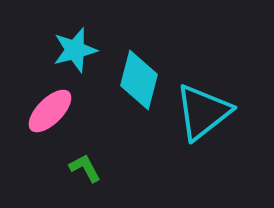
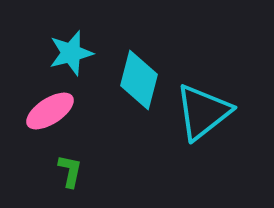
cyan star: moved 4 px left, 3 px down
pink ellipse: rotated 12 degrees clockwise
green L-shape: moved 15 px left, 3 px down; rotated 40 degrees clockwise
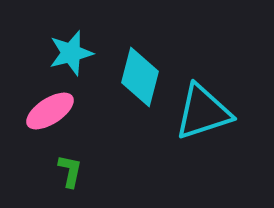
cyan diamond: moved 1 px right, 3 px up
cyan triangle: rotated 20 degrees clockwise
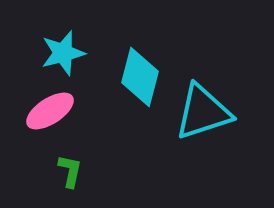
cyan star: moved 8 px left
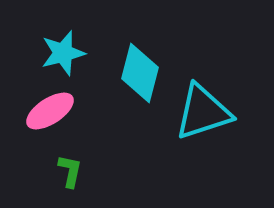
cyan diamond: moved 4 px up
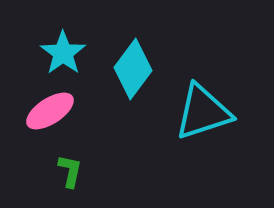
cyan star: rotated 21 degrees counterclockwise
cyan diamond: moved 7 px left, 4 px up; rotated 22 degrees clockwise
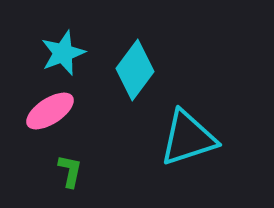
cyan star: rotated 15 degrees clockwise
cyan diamond: moved 2 px right, 1 px down
cyan triangle: moved 15 px left, 26 px down
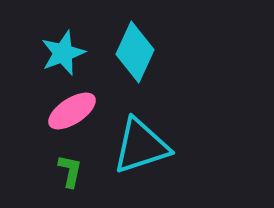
cyan diamond: moved 18 px up; rotated 12 degrees counterclockwise
pink ellipse: moved 22 px right
cyan triangle: moved 47 px left, 8 px down
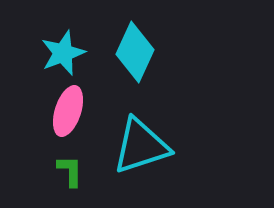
pink ellipse: moved 4 px left; rotated 39 degrees counterclockwise
green L-shape: rotated 12 degrees counterclockwise
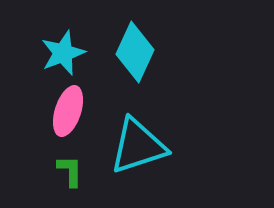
cyan triangle: moved 3 px left
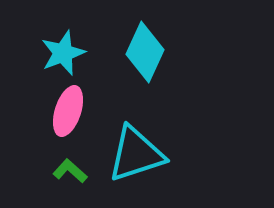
cyan diamond: moved 10 px right
cyan triangle: moved 2 px left, 8 px down
green L-shape: rotated 48 degrees counterclockwise
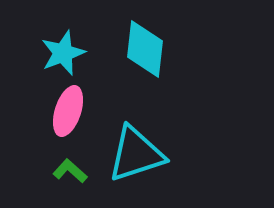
cyan diamond: moved 3 px up; rotated 18 degrees counterclockwise
